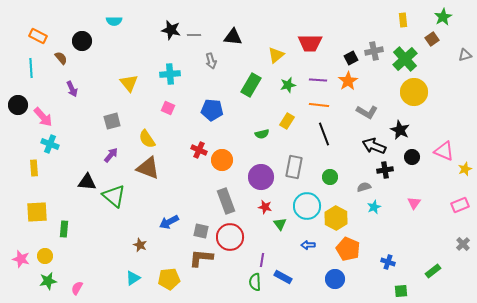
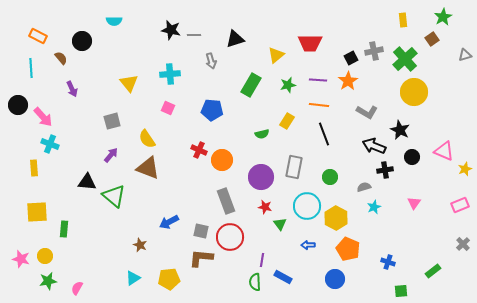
black triangle at (233, 37): moved 2 px right, 2 px down; rotated 24 degrees counterclockwise
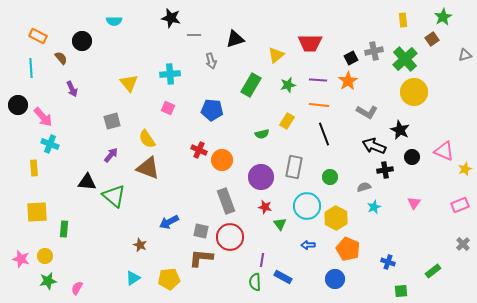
black star at (171, 30): moved 12 px up
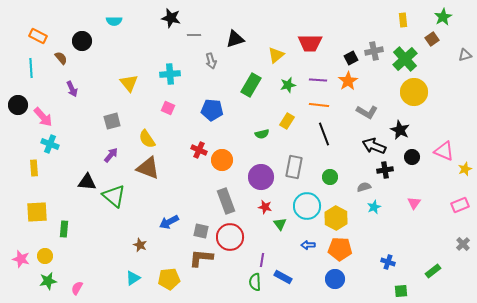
orange pentagon at (348, 249): moved 8 px left; rotated 20 degrees counterclockwise
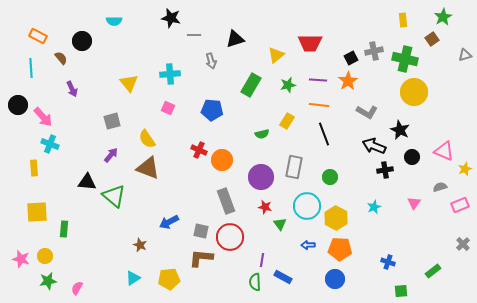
green cross at (405, 59): rotated 35 degrees counterclockwise
gray semicircle at (364, 187): moved 76 px right
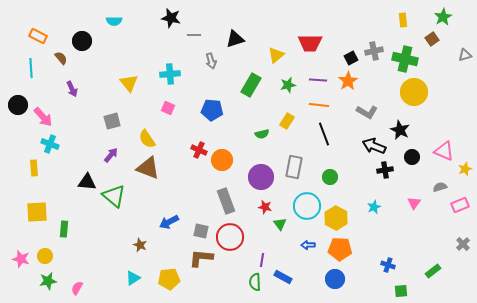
blue cross at (388, 262): moved 3 px down
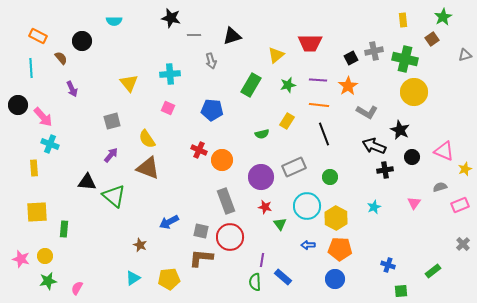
black triangle at (235, 39): moved 3 px left, 3 px up
orange star at (348, 81): moved 5 px down
gray rectangle at (294, 167): rotated 55 degrees clockwise
blue rectangle at (283, 277): rotated 12 degrees clockwise
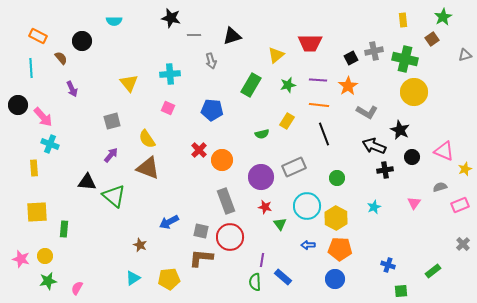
red cross at (199, 150): rotated 21 degrees clockwise
green circle at (330, 177): moved 7 px right, 1 px down
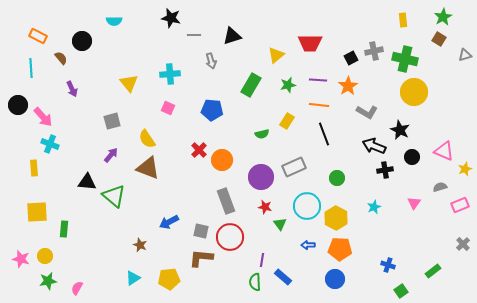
brown square at (432, 39): moved 7 px right; rotated 24 degrees counterclockwise
green square at (401, 291): rotated 32 degrees counterclockwise
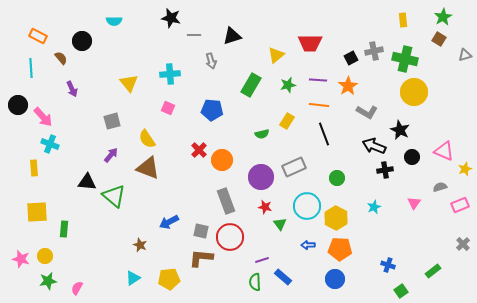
purple line at (262, 260): rotated 64 degrees clockwise
